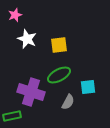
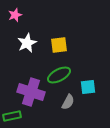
white star: moved 4 px down; rotated 24 degrees clockwise
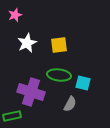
green ellipse: rotated 35 degrees clockwise
cyan square: moved 5 px left, 4 px up; rotated 21 degrees clockwise
gray semicircle: moved 2 px right, 2 px down
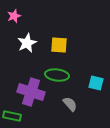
pink star: moved 1 px left, 1 px down
yellow square: rotated 12 degrees clockwise
green ellipse: moved 2 px left
cyan square: moved 13 px right
gray semicircle: rotated 70 degrees counterclockwise
green rectangle: rotated 24 degrees clockwise
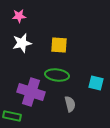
pink star: moved 5 px right; rotated 16 degrees clockwise
white star: moved 5 px left; rotated 12 degrees clockwise
gray semicircle: rotated 28 degrees clockwise
